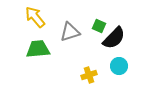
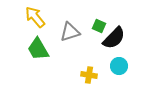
green trapezoid: rotated 115 degrees counterclockwise
yellow cross: rotated 28 degrees clockwise
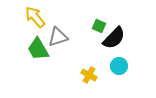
gray triangle: moved 12 px left, 5 px down
yellow cross: rotated 21 degrees clockwise
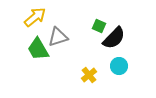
yellow arrow: rotated 90 degrees clockwise
yellow cross: rotated 21 degrees clockwise
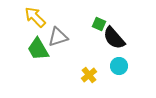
yellow arrow: rotated 95 degrees counterclockwise
green square: moved 2 px up
black semicircle: rotated 95 degrees clockwise
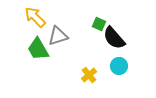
gray triangle: moved 1 px up
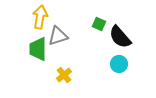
yellow arrow: moved 5 px right; rotated 55 degrees clockwise
black semicircle: moved 6 px right, 1 px up
green trapezoid: rotated 30 degrees clockwise
cyan circle: moved 2 px up
yellow cross: moved 25 px left
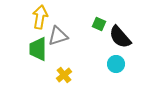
cyan circle: moved 3 px left
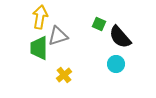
green trapezoid: moved 1 px right, 1 px up
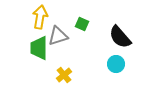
green square: moved 17 px left
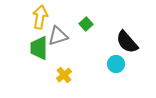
green square: moved 4 px right; rotated 24 degrees clockwise
black semicircle: moved 7 px right, 5 px down
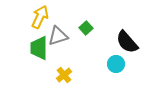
yellow arrow: rotated 15 degrees clockwise
green square: moved 4 px down
